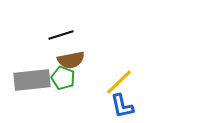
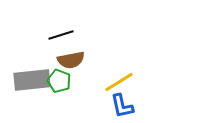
green pentagon: moved 4 px left, 3 px down
yellow line: rotated 12 degrees clockwise
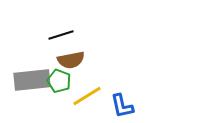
yellow line: moved 32 px left, 14 px down
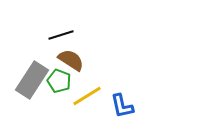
brown semicircle: rotated 136 degrees counterclockwise
gray rectangle: rotated 51 degrees counterclockwise
